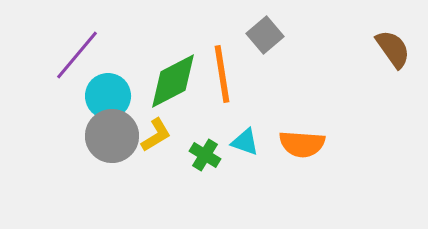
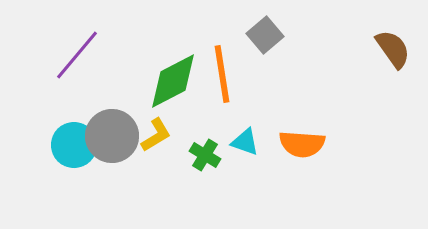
cyan circle: moved 34 px left, 49 px down
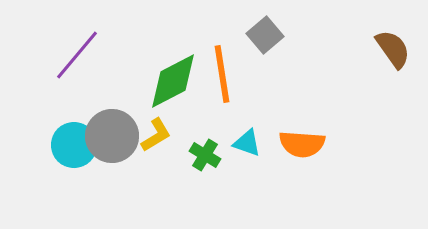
cyan triangle: moved 2 px right, 1 px down
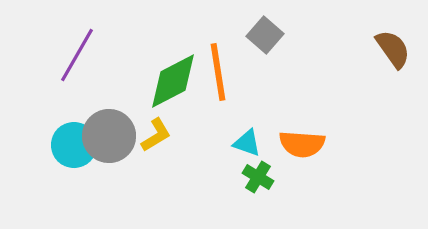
gray square: rotated 9 degrees counterclockwise
purple line: rotated 10 degrees counterclockwise
orange line: moved 4 px left, 2 px up
gray circle: moved 3 px left
green cross: moved 53 px right, 22 px down
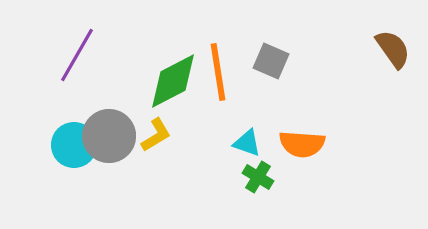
gray square: moved 6 px right, 26 px down; rotated 18 degrees counterclockwise
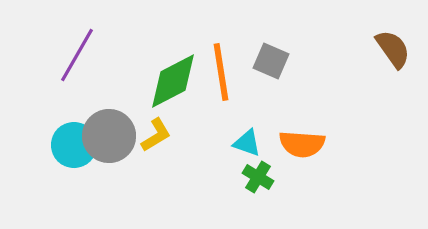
orange line: moved 3 px right
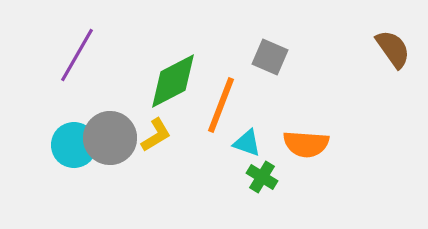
gray square: moved 1 px left, 4 px up
orange line: moved 33 px down; rotated 30 degrees clockwise
gray circle: moved 1 px right, 2 px down
orange semicircle: moved 4 px right
green cross: moved 4 px right
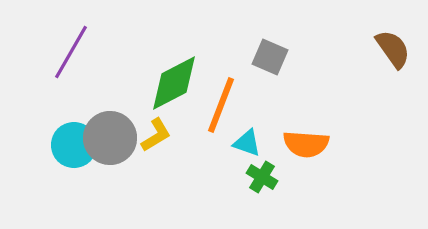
purple line: moved 6 px left, 3 px up
green diamond: moved 1 px right, 2 px down
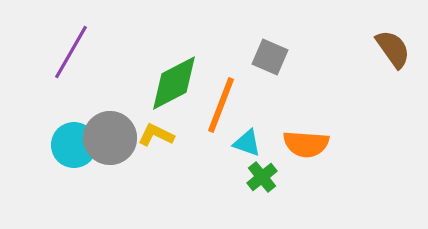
yellow L-shape: rotated 123 degrees counterclockwise
green cross: rotated 20 degrees clockwise
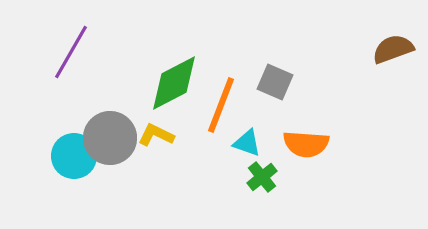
brown semicircle: rotated 75 degrees counterclockwise
gray square: moved 5 px right, 25 px down
cyan circle: moved 11 px down
